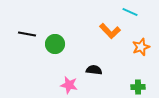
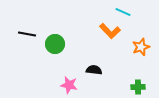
cyan line: moved 7 px left
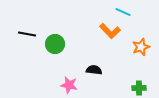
green cross: moved 1 px right, 1 px down
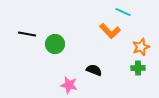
black semicircle: rotated 14 degrees clockwise
green cross: moved 1 px left, 20 px up
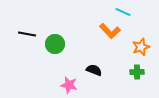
green cross: moved 1 px left, 4 px down
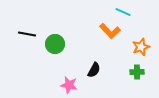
black semicircle: rotated 98 degrees clockwise
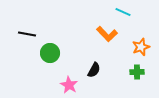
orange L-shape: moved 3 px left, 3 px down
green circle: moved 5 px left, 9 px down
pink star: rotated 18 degrees clockwise
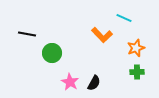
cyan line: moved 1 px right, 6 px down
orange L-shape: moved 5 px left, 1 px down
orange star: moved 5 px left, 1 px down
green circle: moved 2 px right
black semicircle: moved 13 px down
pink star: moved 1 px right, 3 px up
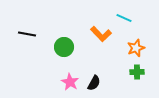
orange L-shape: moved 1 px left, 1 px up
green circle: moved 12 px right, 6 px up
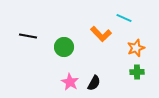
black line: moved 1 px right, 2 px down
